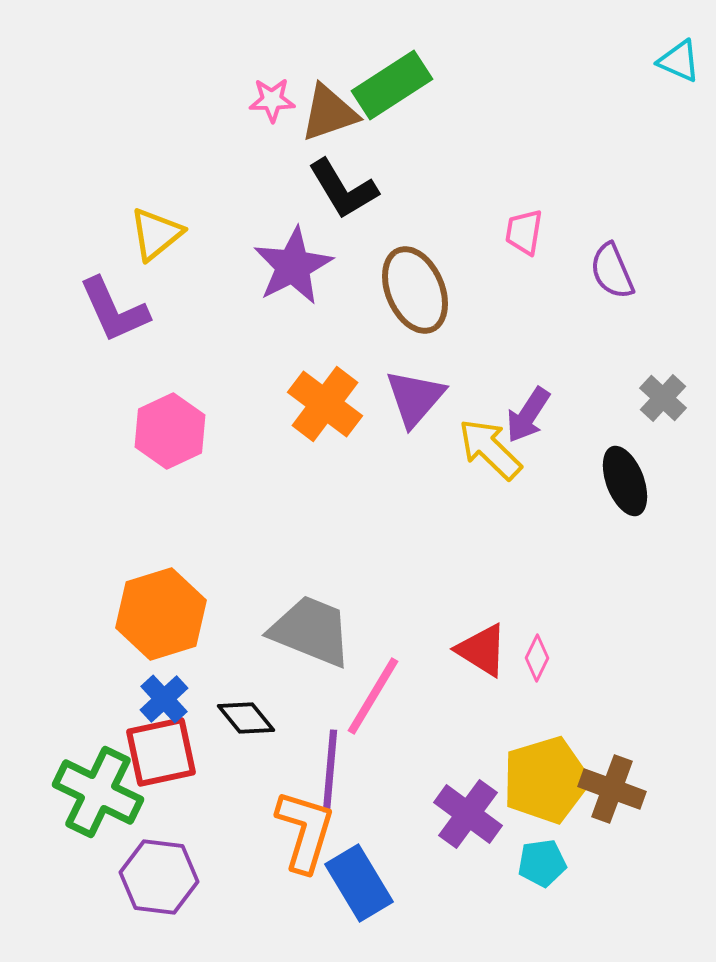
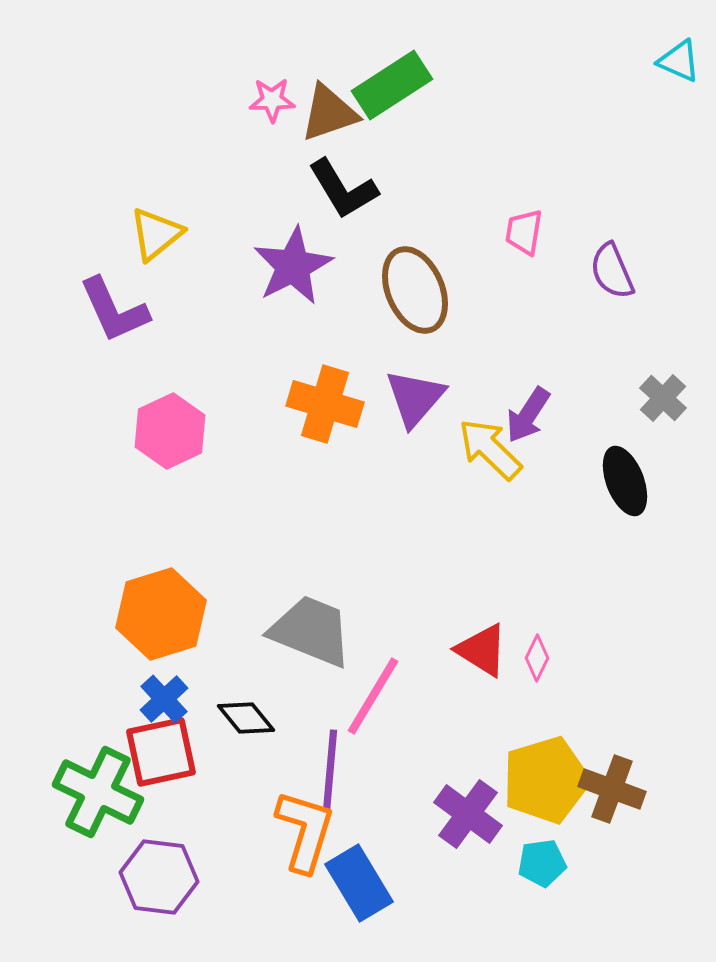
orange cross: rotated 20 degrees counterclockwise
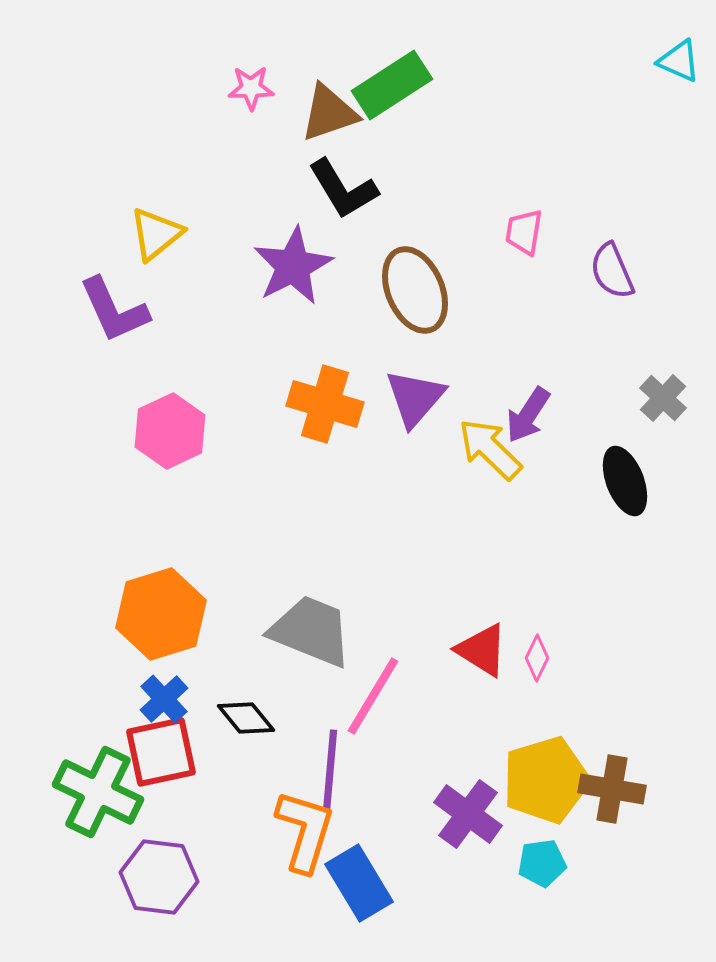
pink star: moved 21 px left, 12 px up
brown cross: rotated 10 degrees counterclockwise
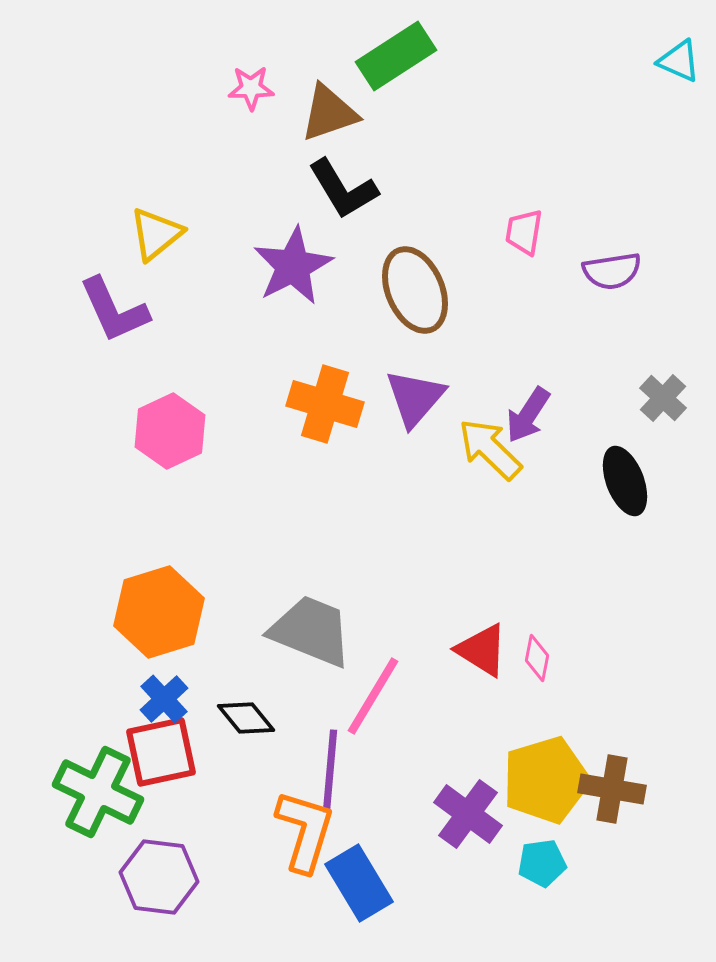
green rectangle: moved 4 px right, 29 px up
purple semicircle: rotated 76 degrees counterclockwise
orange hexagon: moved 2 px left, 2 px up
pink diamond: rotated 15 degrees counterclockwise
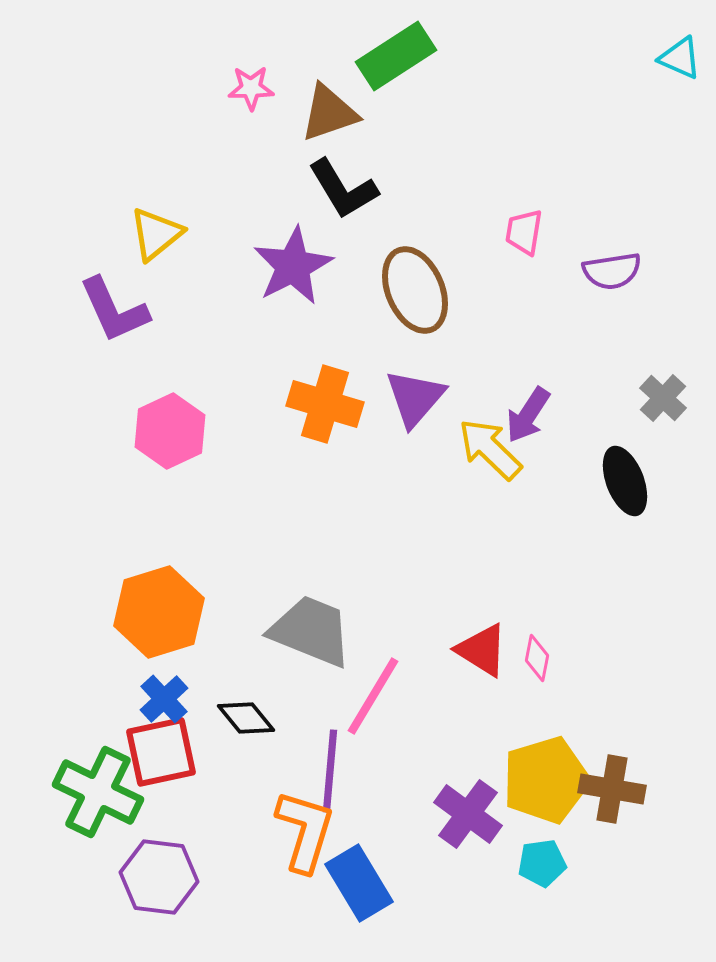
cyan triangle: moved 1 px right, 3 px up
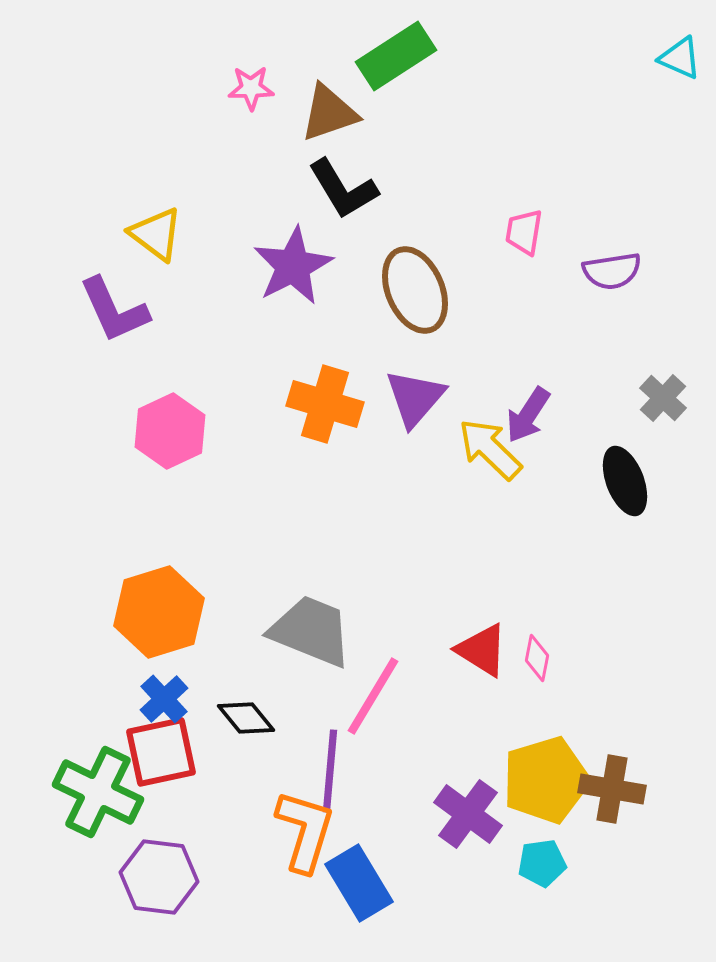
yellow triangle: rotated 44 degrees counterclockwise
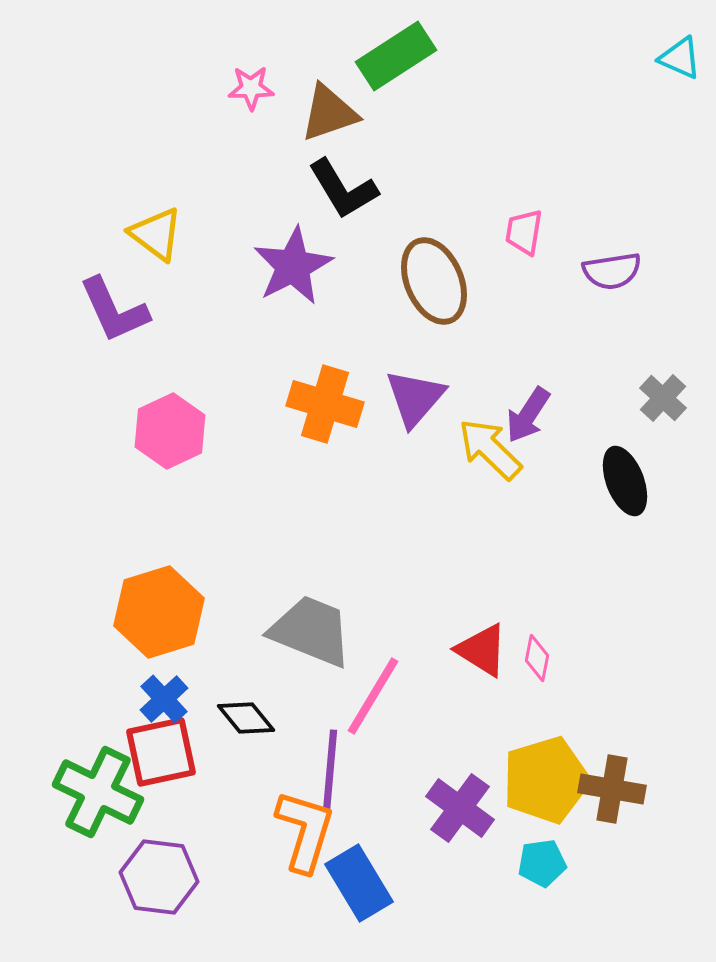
brown ellipse: moved 19 px right, 9 px up
purple cross: moved 8 px left, 6 px up
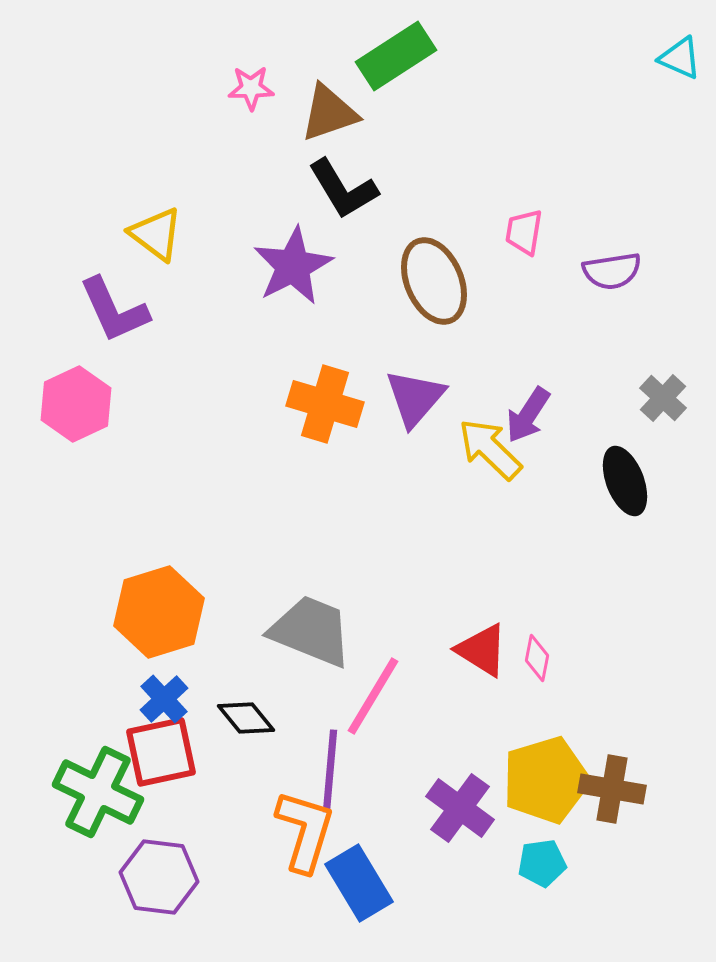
pink hexagon: moved 94 px left, 27 px up
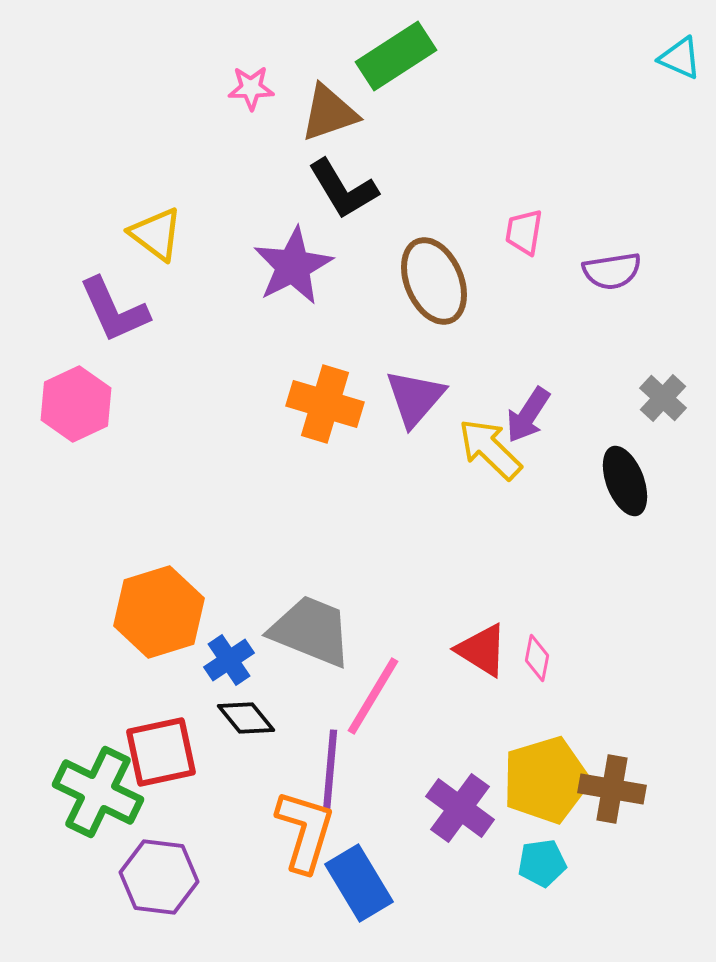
blue cross: moved 65 px right, 39 px up; rotated 9 degrees clockwise
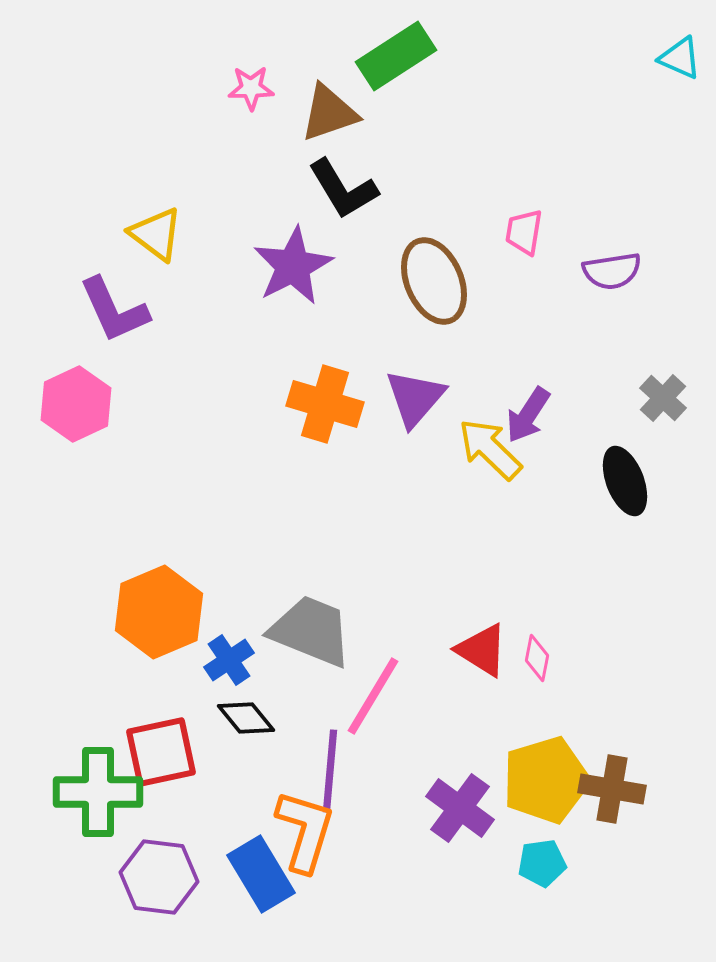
orange hexagon: rotated 6 degrees counterclockwise
green cross: rotated 26 degrees counterclockwise
blue rectangle: moved 98 px left, 9 px up
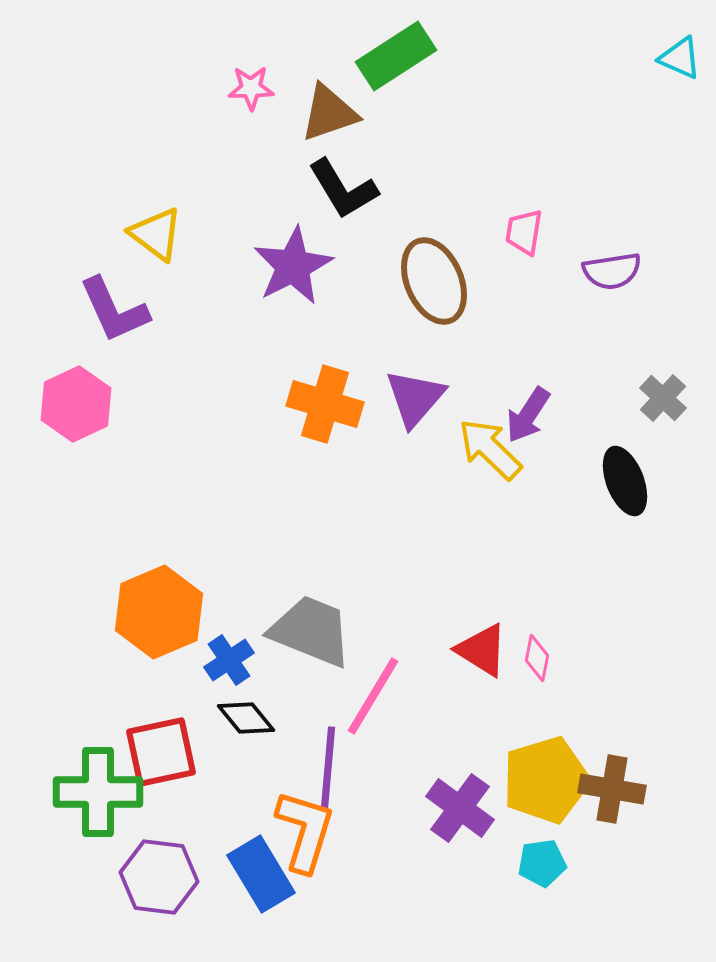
purple line: moved 2 px left, 3 px up
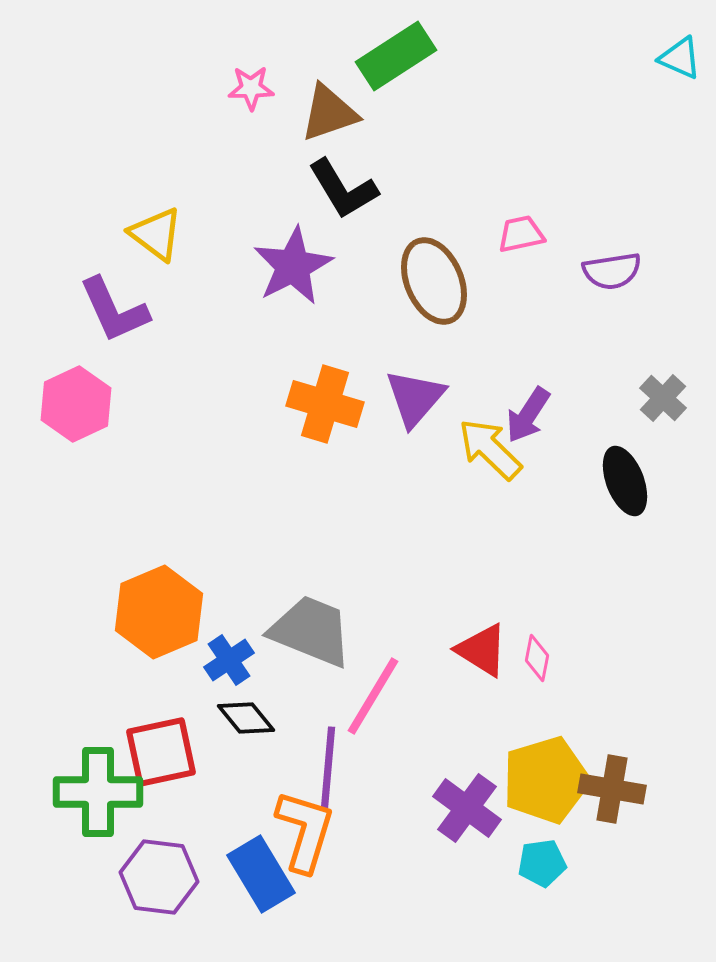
pink trapezoid: moved 3 px left, 2 px down; rotated 69 degrees clockwise
purple cross: moved 7 px right
